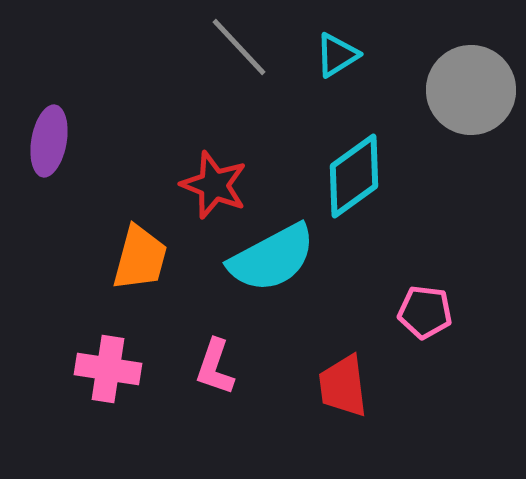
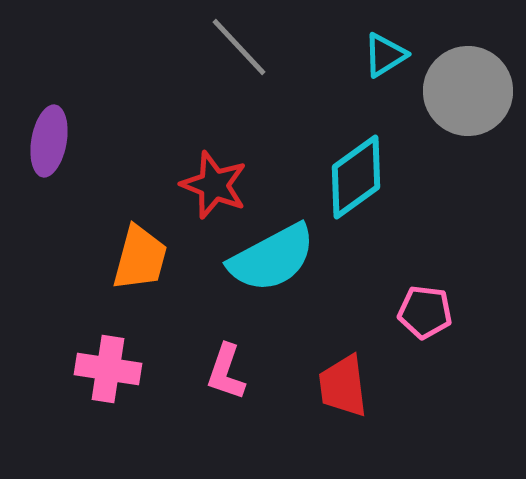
cyan triangle: moved 48 px right
gray circle: moved 3 px left, 1 px down
cyan diamond: moved 2 px right, 1 px down
pink L-shape: moved 11 px right, 5 px down
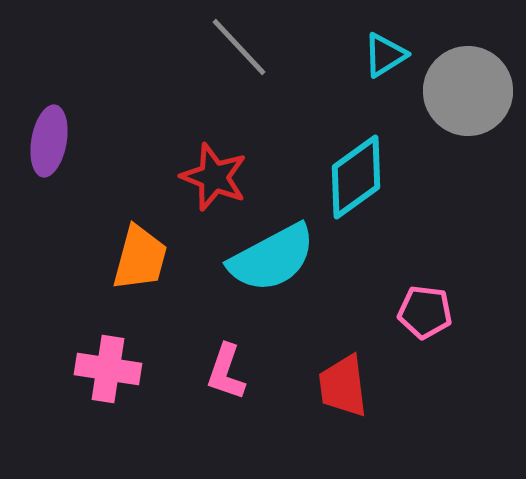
red star: moved 8 px up
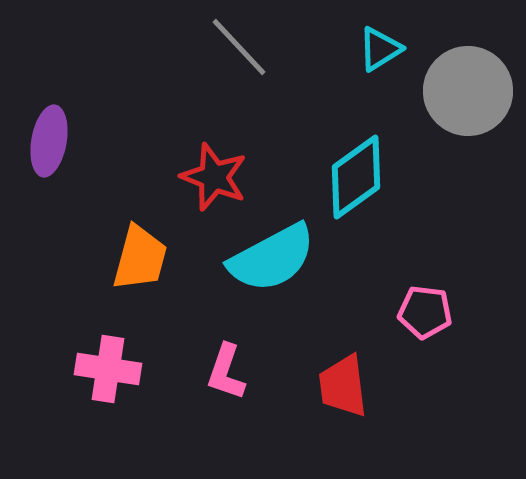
cyan triangle: moved 5 px left, 6 px up
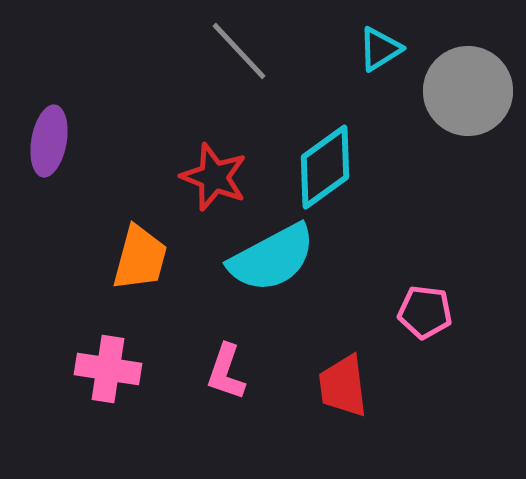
gray line: moved 4 px down
cyan diamond: moved 31 px left, 10 px up
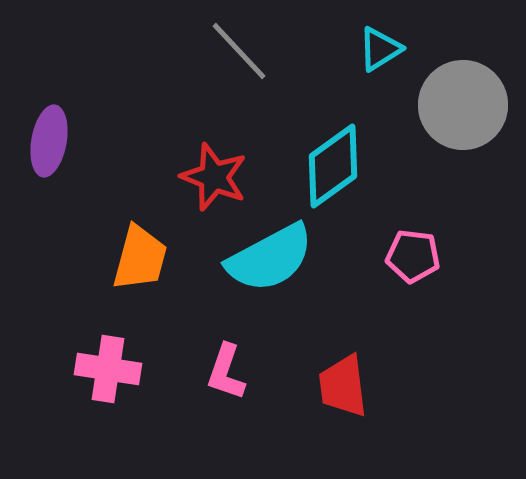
gray circle: moved 5 px left, 14 px down
cyan diamond: moved 8 px right, 1 px up
cyan semicircle: moved 2 px left
pink pentagon: moved 12 px left, 56 px up
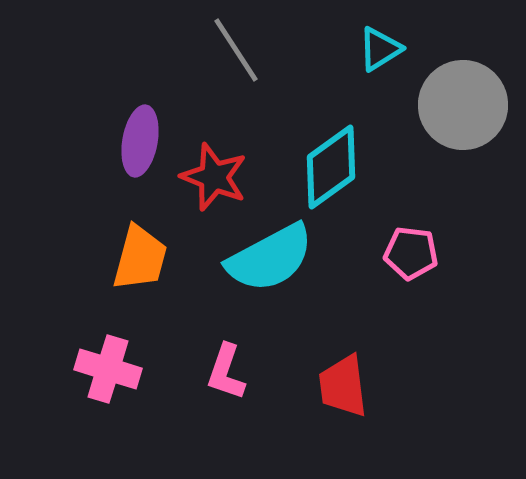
gray line: moved 3 px left, 1 px up; rotated 10 degrees clockwise
purple ellipse: moved 91 px right
cyan diamond: moved 2 px left, 1 px down
pink pentagon: moved 2 px left, 3 px up
pink cross: rotated 8 degrees clockwise
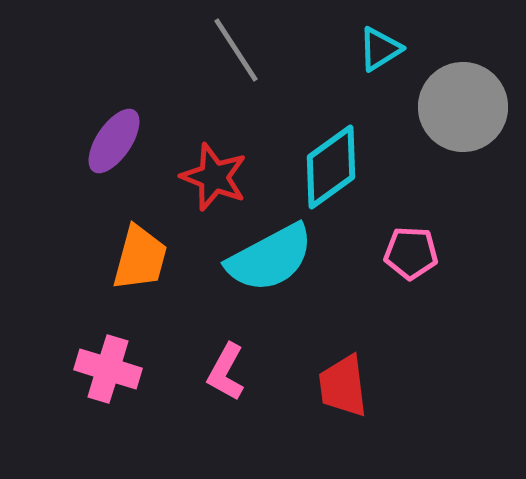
gray circle: moved 2 px down
purple ellipse: moved 26 px left; rotated 24 degrees clockwise
pink pentagon: rotated 4 degrees counterclockwise
pink L-shape: rotated 10 degrees clockwise
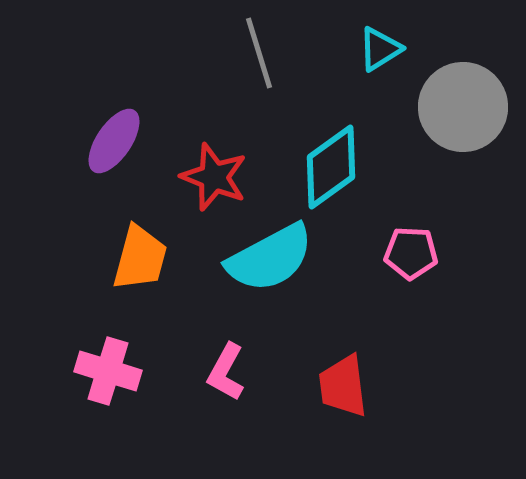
gray line: moved 23 px right, 3 px down; rotated 16 degrees clockwise
pink cross: moved 2 px down
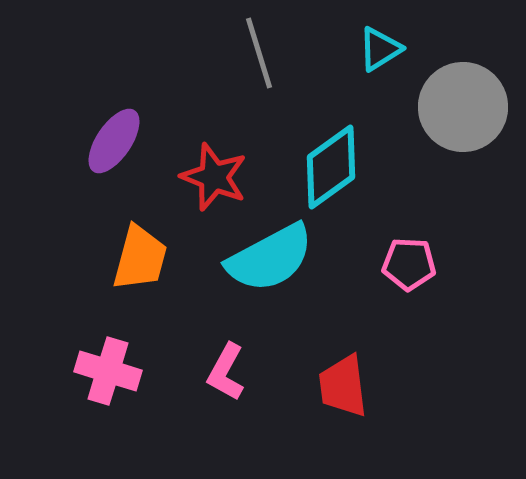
pink pentagon: moved 2 px left, 11 px down
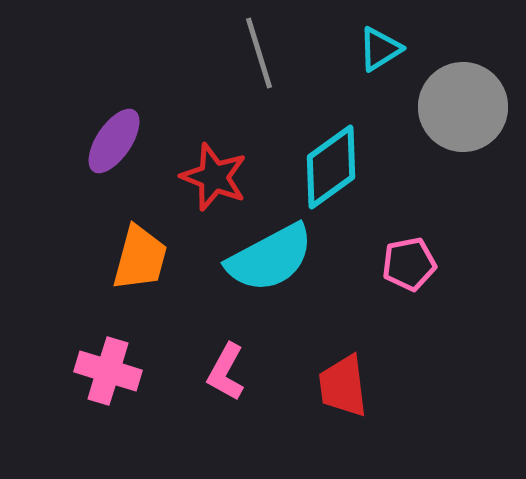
pink pentagon: rotated 14 degrees counterclockwise
